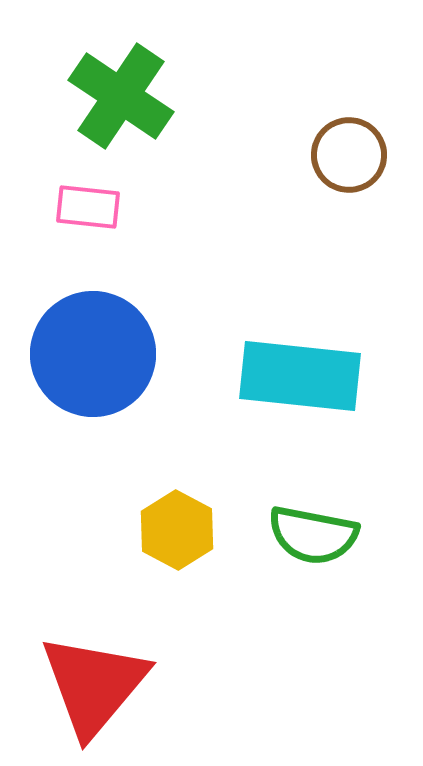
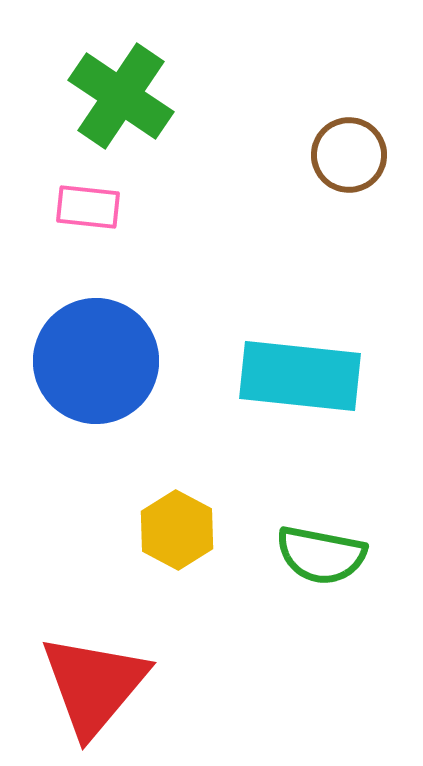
blue circle: moved 3 px right, 7 px down
green semicircle: moved 8 px right, 20 px down
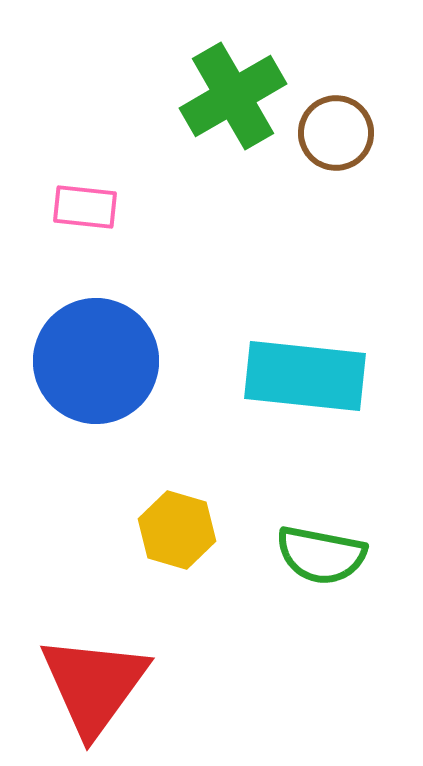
green cross: moved 112 px right; rotated 26 degrees clockwise
brown circle: moved 13 px left, 22 px up
pink rectangle: moved 3 px left
cyan rectangle: moved 5 px right
yellow hexagon: rotated 12 degrees counterclockwise
red triangle: rotated 4 degrees counterclockwise
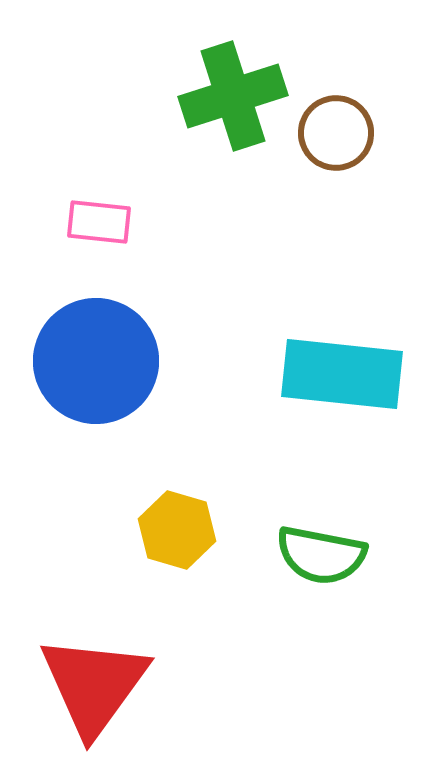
green cross: rotated 12 degrees clockwise
pink rectangle: moved 14 px right, 15 px down
cyan rectangle: moved 37 px right, 2 px up
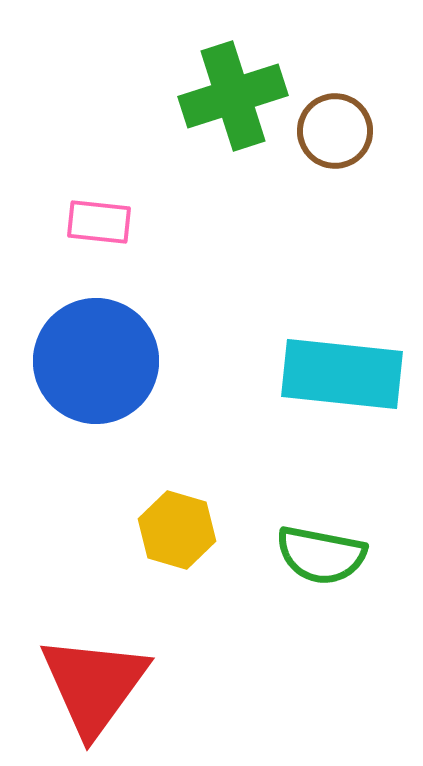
brown circle: moved 1 px left, 2 px up
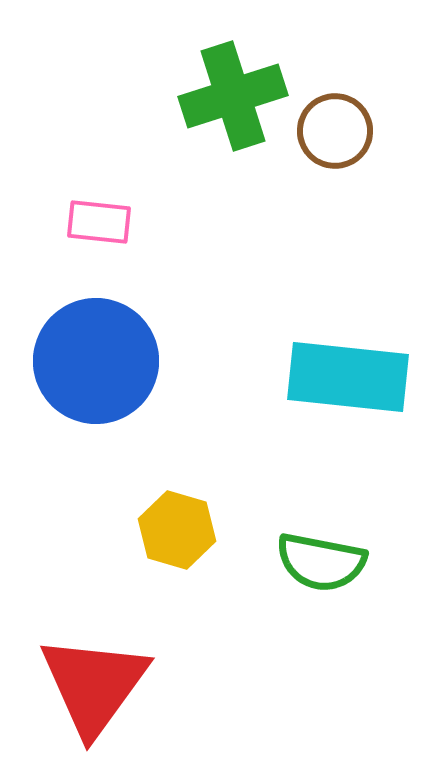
cyan rectangle: moved 6 px right, 3 px down
green semicircle: moved 7 px down
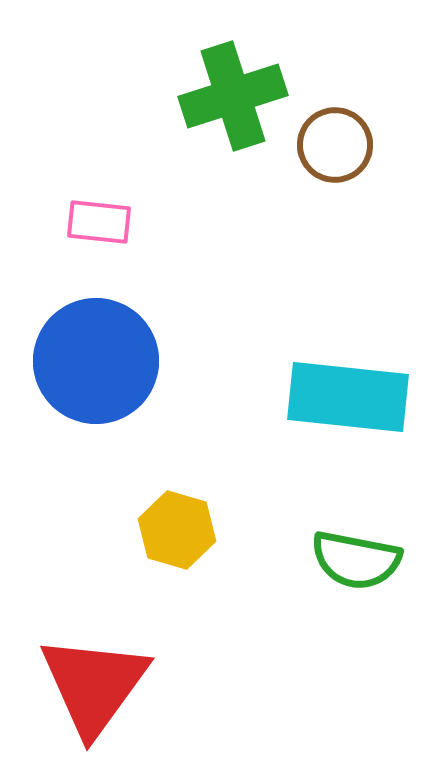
brown circle: moved 14 px down
cyan rectangle: moved 20 px down
green semicircle: moved 35 px right, 2 px up
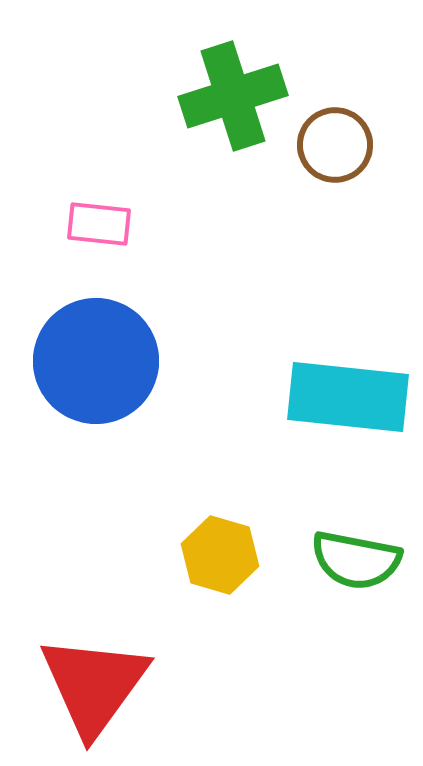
pink rectangle: moved 2 px down
yellow hexagon: moved 43 px right, 25 px down
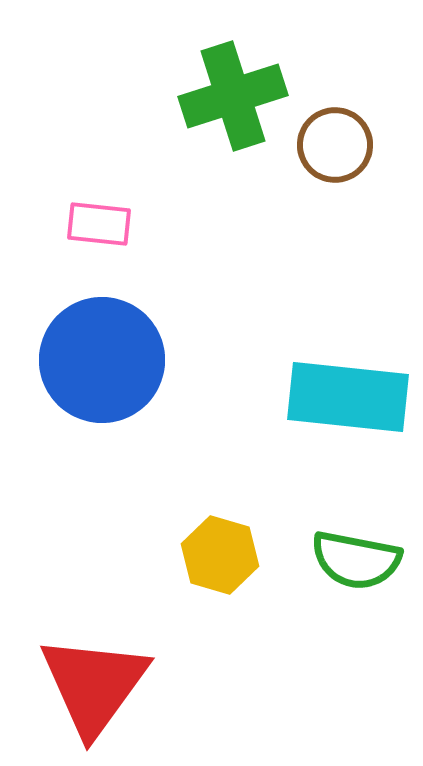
blue circle: moved 6 px right, 1 px up
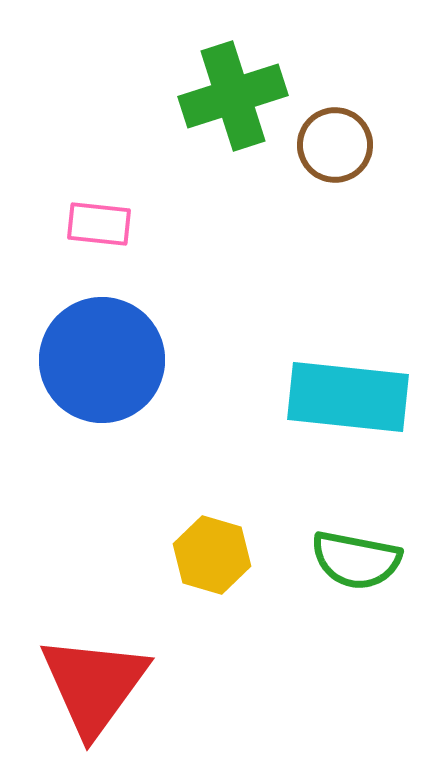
yellow hexagon: moved 8 px left
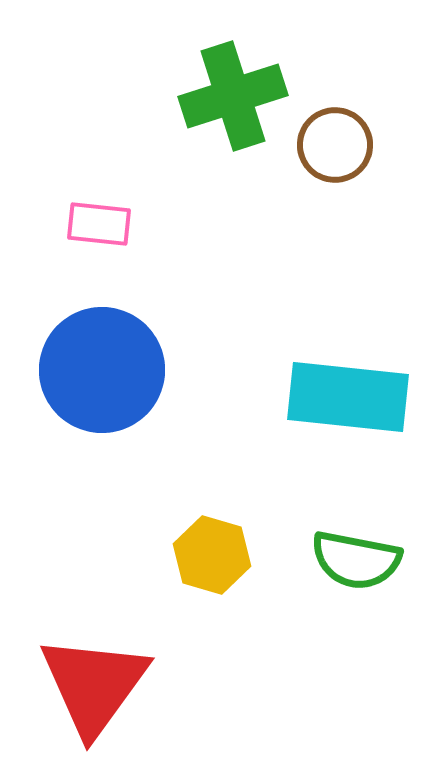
blue circle: moved 10 px down
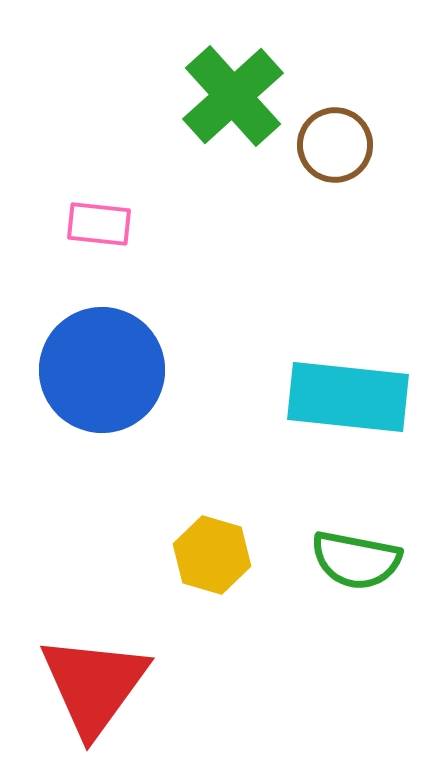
green cross: rotated 24 degrees counterclockwise
